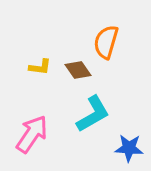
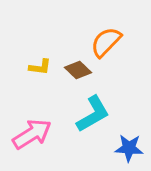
orange semicircle: rotated 28 degrees clockwise
brown diamond: rotated 12 degrees counterclockwise
pink arrow: rotated 24 degrees clockwise
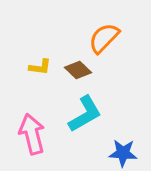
orange semicircle: moved 2 px left, 4 px up
cyan L-shape: moved 8 px left
pink arrow: rotated 72 degrees counterclockwise
blue star: moved 6 px left, 5 px down
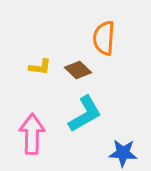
orange semicircle: rotated 40 degrees counterclockwise
pink arrow: rotated 15 degrees clockwise
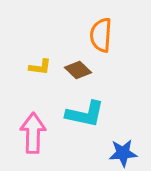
orange semicircle: moved 3 px left, 3 px up
cyan L-shape: rotated 42 degrees clockwise
pink arrow: moved 1 px right, 1 px up
blue star: rotated 8 degrees counterclockwise
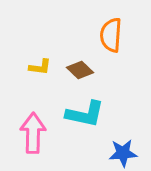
orange semicircle: moved 10 px right
brown diamond: moved 2 px right
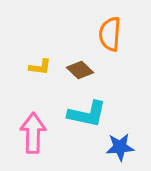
orange semicircle: moved 1 px left, 1 px up
cyan L-shape: moved 2 px right
blue star: moved 3 px left, 6 px up
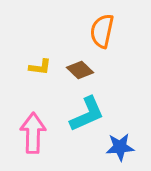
orange semicircle: moved 8 px left, 3 px up; rotated 8 degrees clockwise
cyan L-shape: rotated 36 degrees counterclockwise
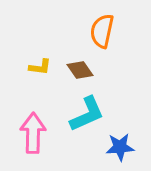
brown diamond: rotated 12 degrees clockwise
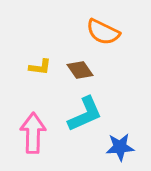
orange semicircle: moved 1 px right, 1 px down; rotated 76 degrees counterclockwise
cyan L-shape: moved 2 px left
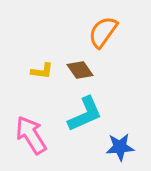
orange semicircle: rotated 100 degrees clockwise
yellow L-shape: moved 2 px right, 4 px down
pink arrow: moved 2 px left, 2 px down; rotated 33 degrees counterclockwise
